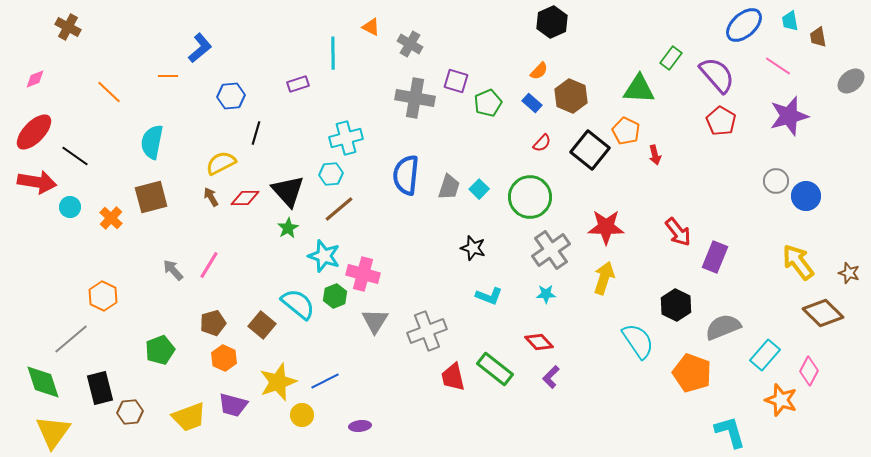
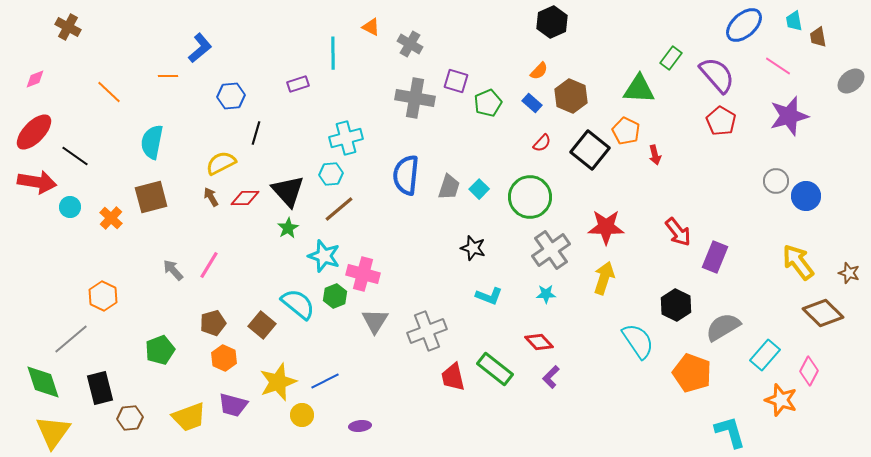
cyan trapezoid at (790, 21): moved 4 px right
gray semicircle at (723, 327): rotated 9 degrees counterclockwise
brown hexagon at (130, 412): moved 6 px down
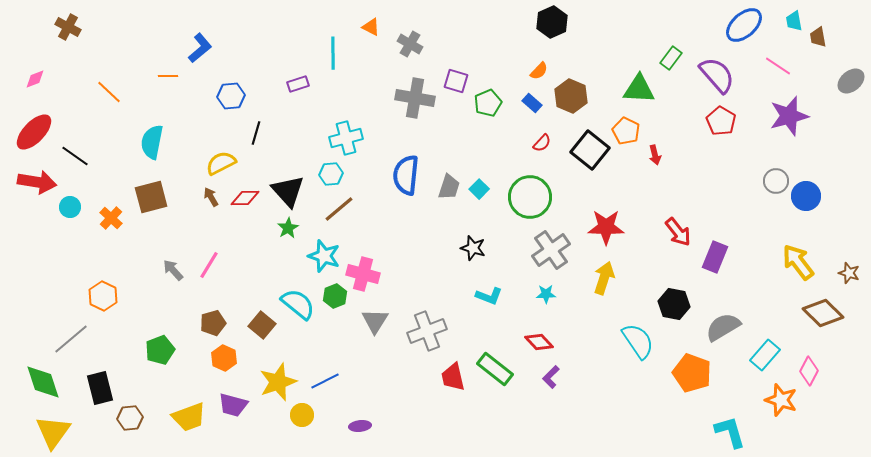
black hexagon at (676, 305): moved 2 px left, 1 px up; rotated 16 degrees counterclockwise
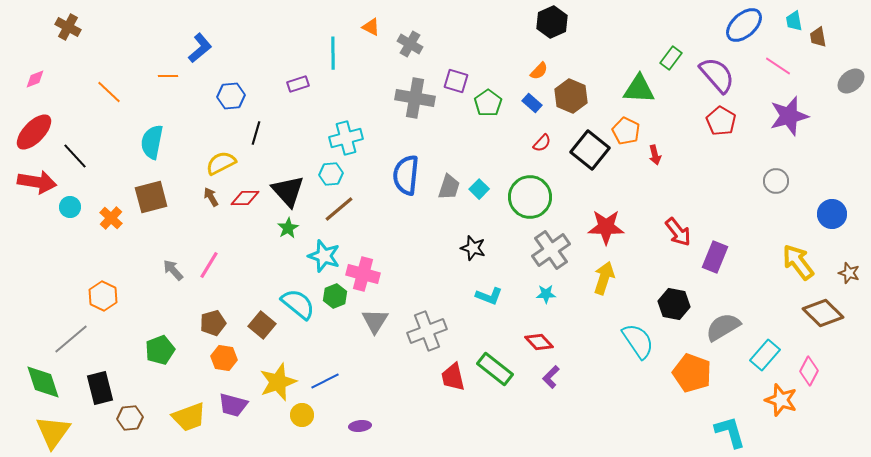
green pentagon at (488, 103): rotated 12 degrees counterclockwise
black line at (75, 156): rotated 12 degrees clockwise
blue circle at (806, 196): moved 26 px right, 18 px down
orange hexagon at (224, 358): rotated 15 degrees counterclockwise
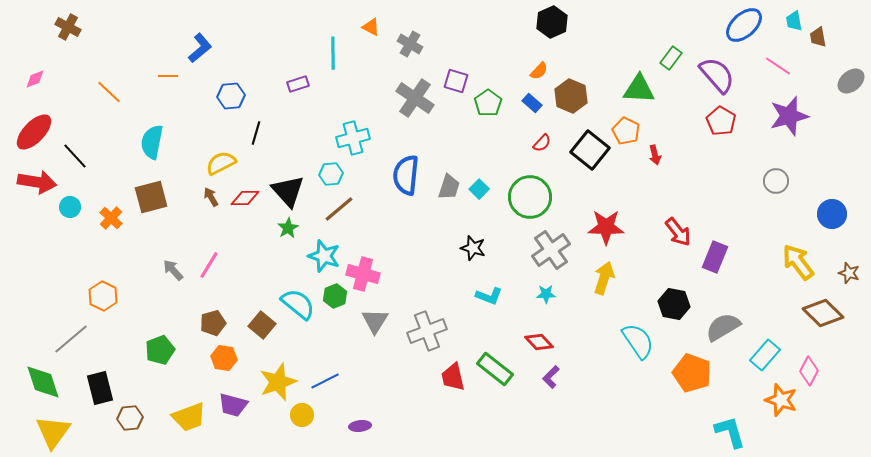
gray cross at (415, 98): rotated 24 degrees clockwise
cyan cross at (346, 138): moved 7 px right
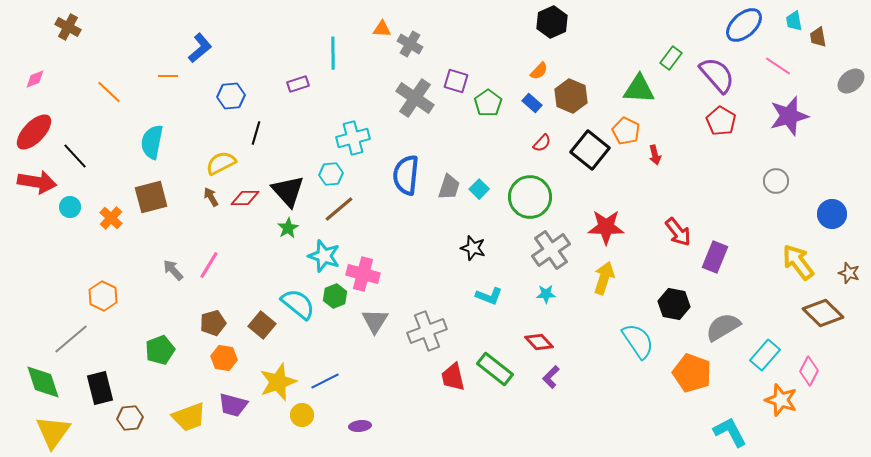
orange triangle at (371, 27): moved 11 px right, 2 px down; rotated 24 degrees counterclockwise
cyan L-shape at (730, 432): rotated 12 degrees counterclockwise
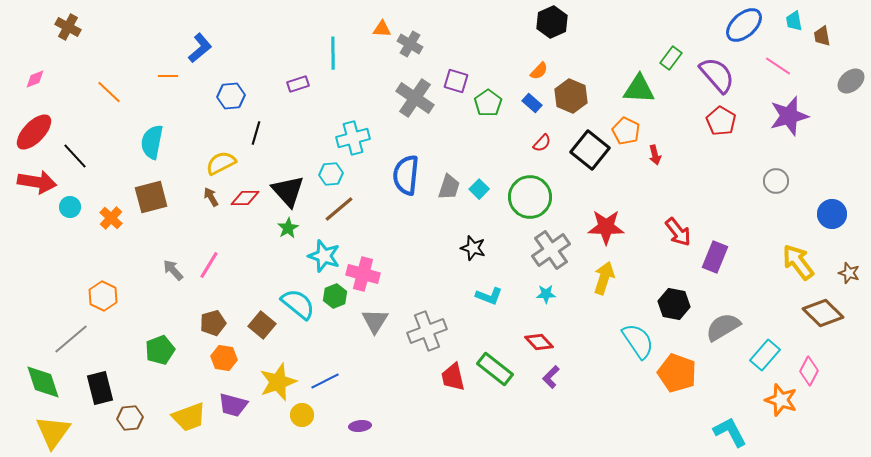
brown trapezoid at (818, 37): moved 4 px right, 1 px up
orange pentagon at (692, 373): moved 15 px left
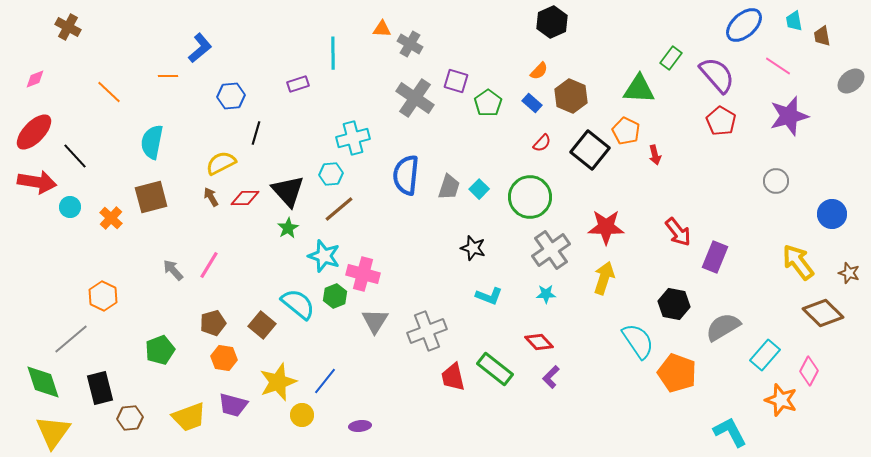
blue line at (325, 381): rotated 24 degrees counterclockwise
